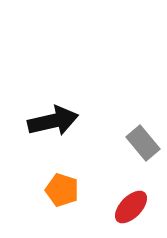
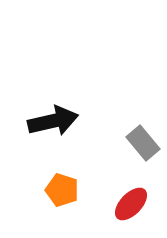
red ellipse: moved 3 px up
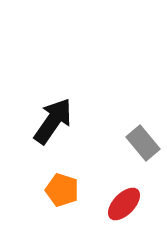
black arrow: rotated 42 degrees counterclockwise
red ellipse: moved 7 px left
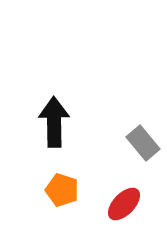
black arrow: moved 1 px right, 1 px down; rotated 36 degrees counterclockwise
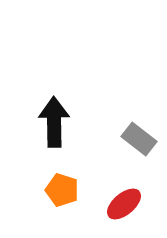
gray rectangle: moved 4 px left, 4 px up; rotated 12 degrees counterclockwise
red ellipse: rotated 6 degrees clockwise
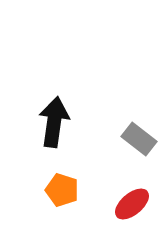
black arrow: rotated 9 degrees clockwise
red ellipse: moved 8 px right
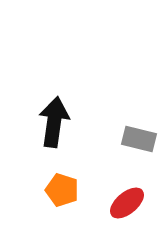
gray rectangle: rotated 24 degrees counterclockwise
red ellipse: moved 5 px left, 1 px up
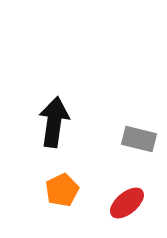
orange pentagon: rotated 28 degrees clockwise
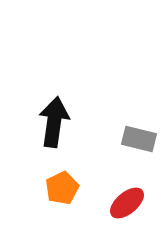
orange pentagon: moved 2 px up
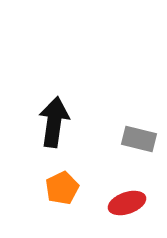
red ellipse: rotated 21 degrees clockwise
